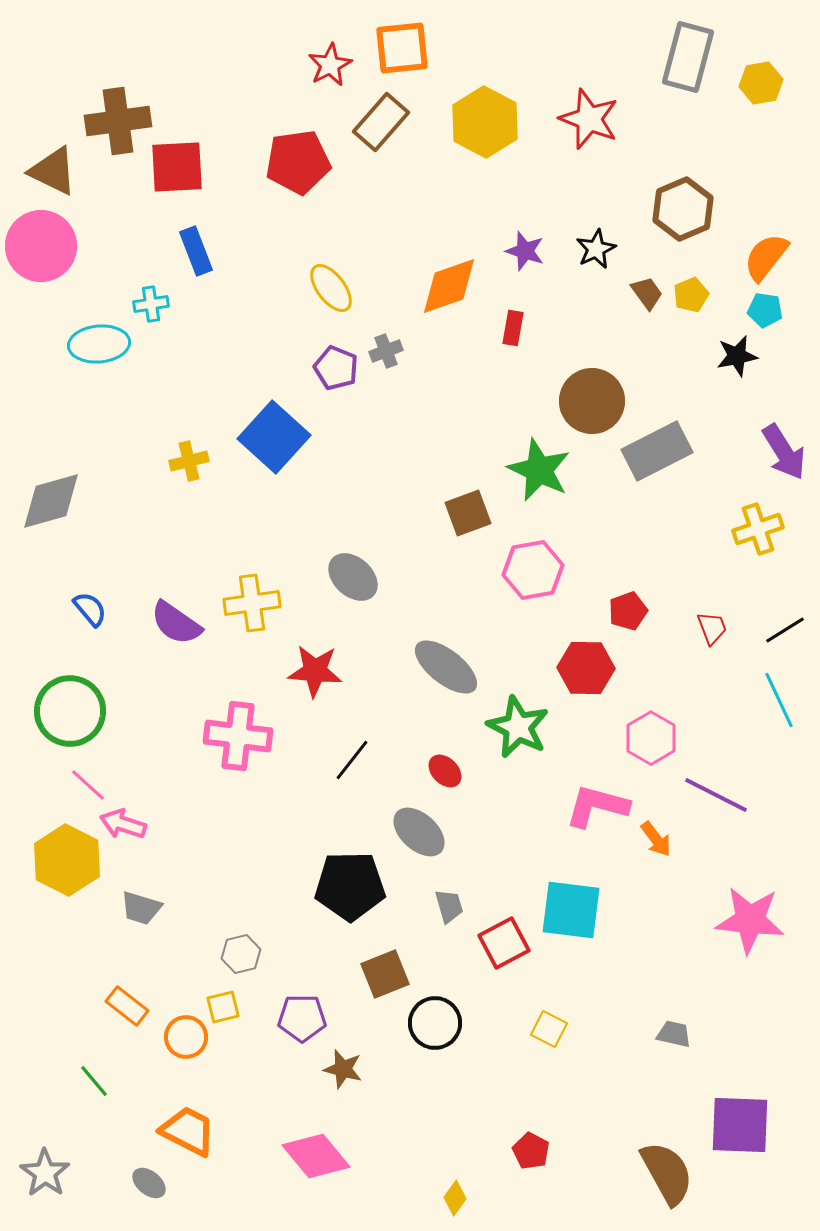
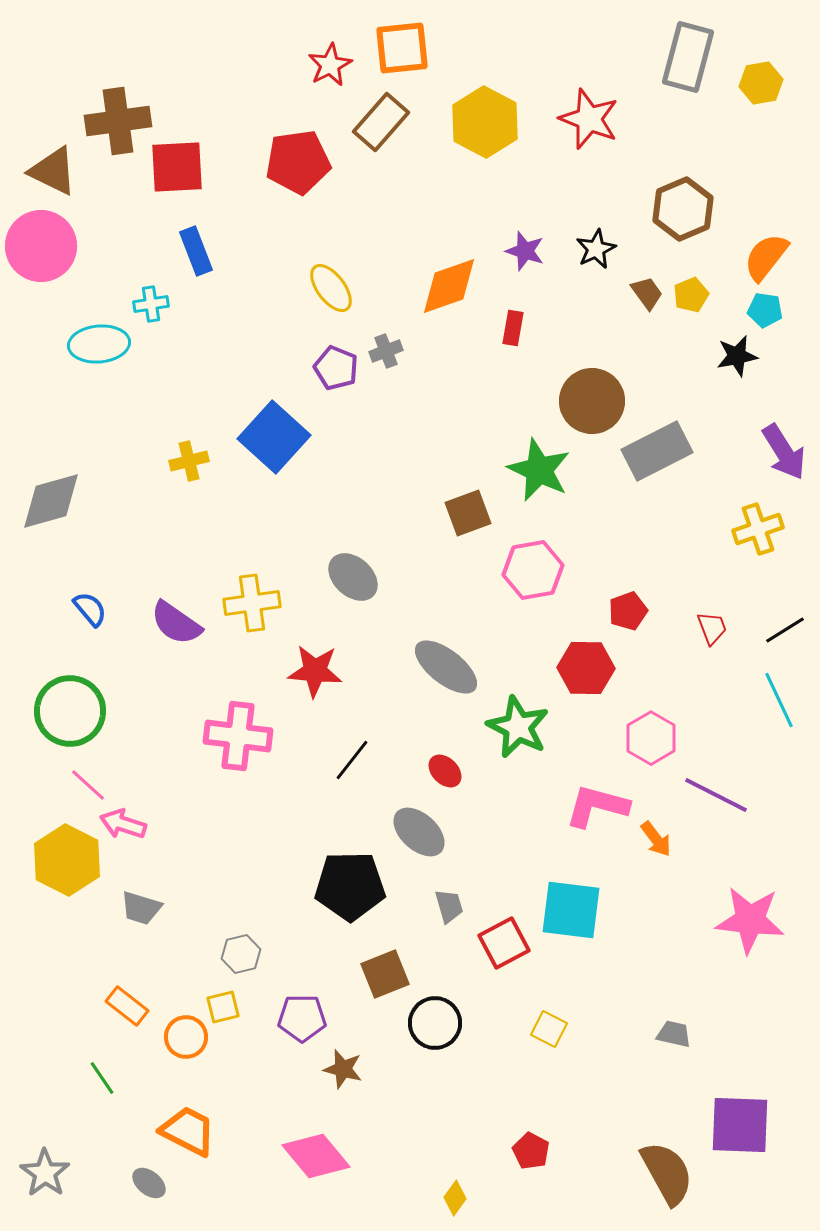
green line at (94, 1081): moved 8 px right, 3 px up; rotated 6 degrees clockwise
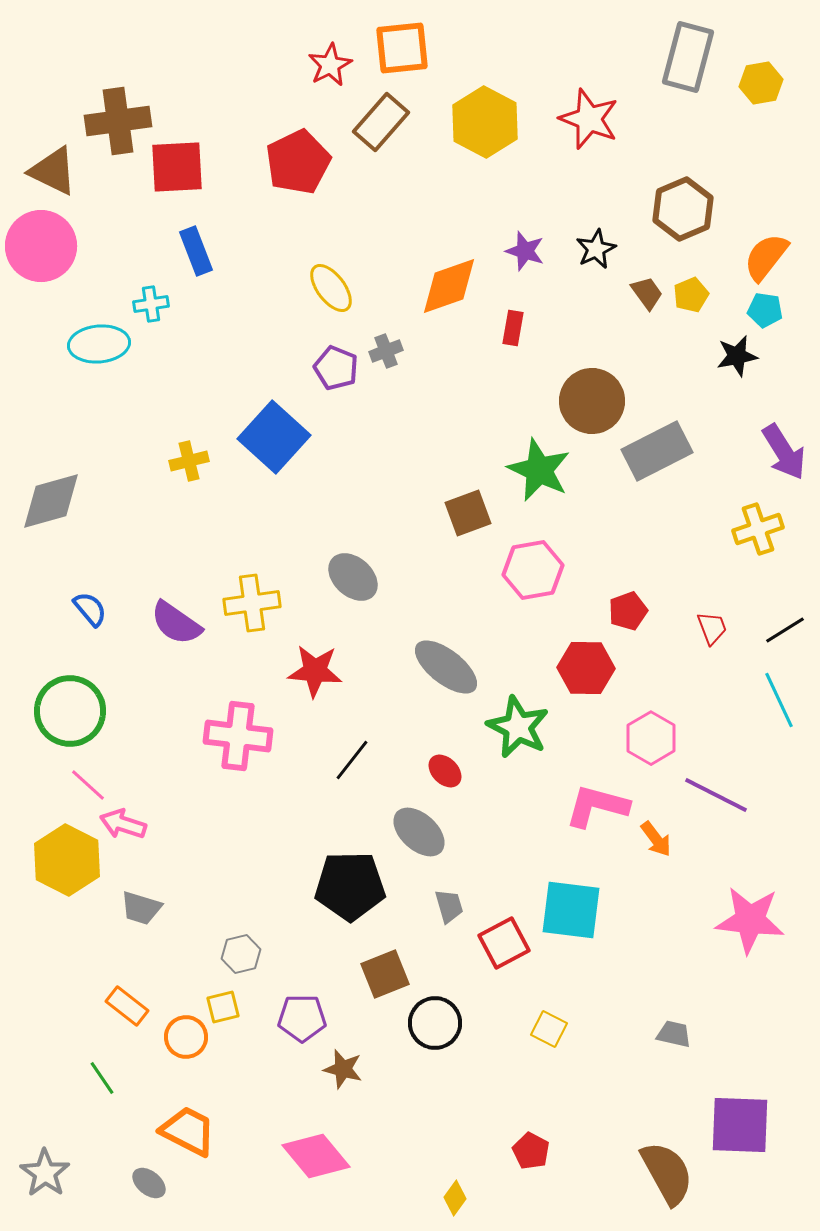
red pentagon at (298, 162): rotated 18 degrees counterclockwise
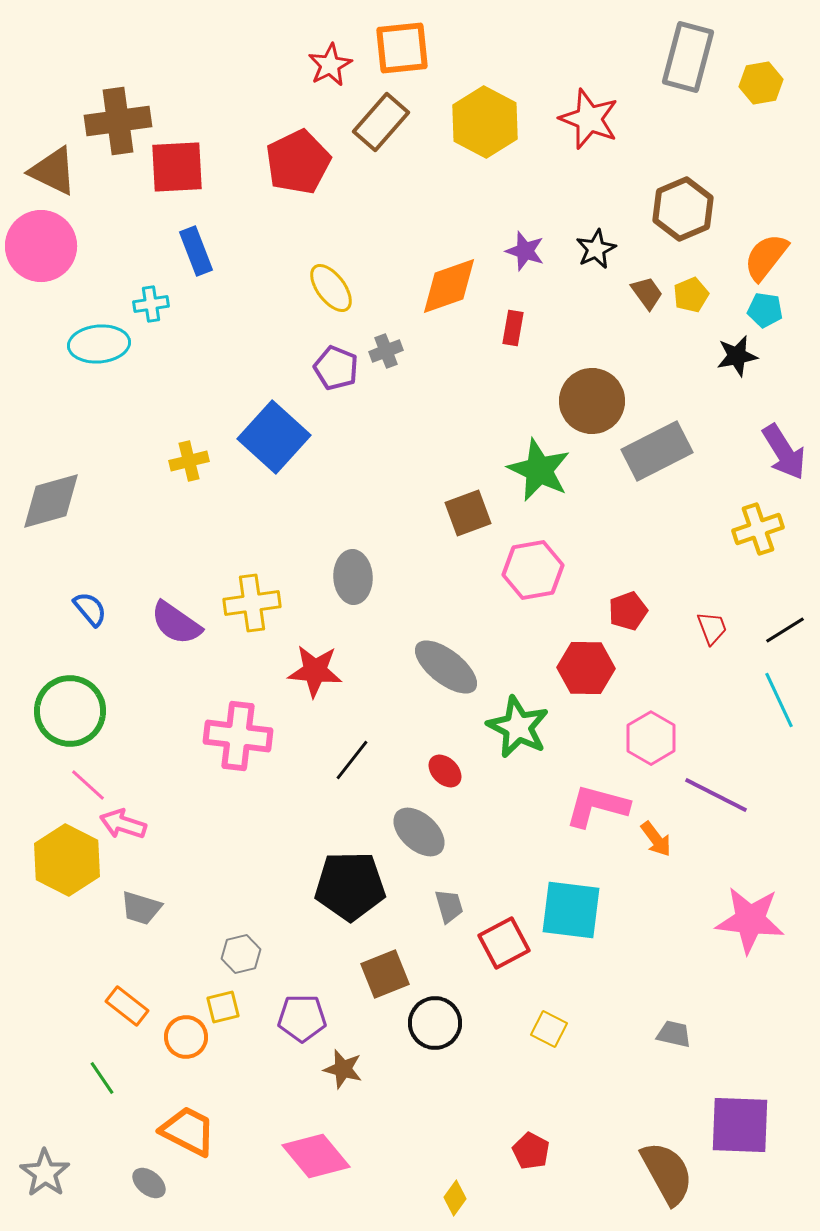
gray ellipse at (353, 577): rotated 45 degrees clockwise
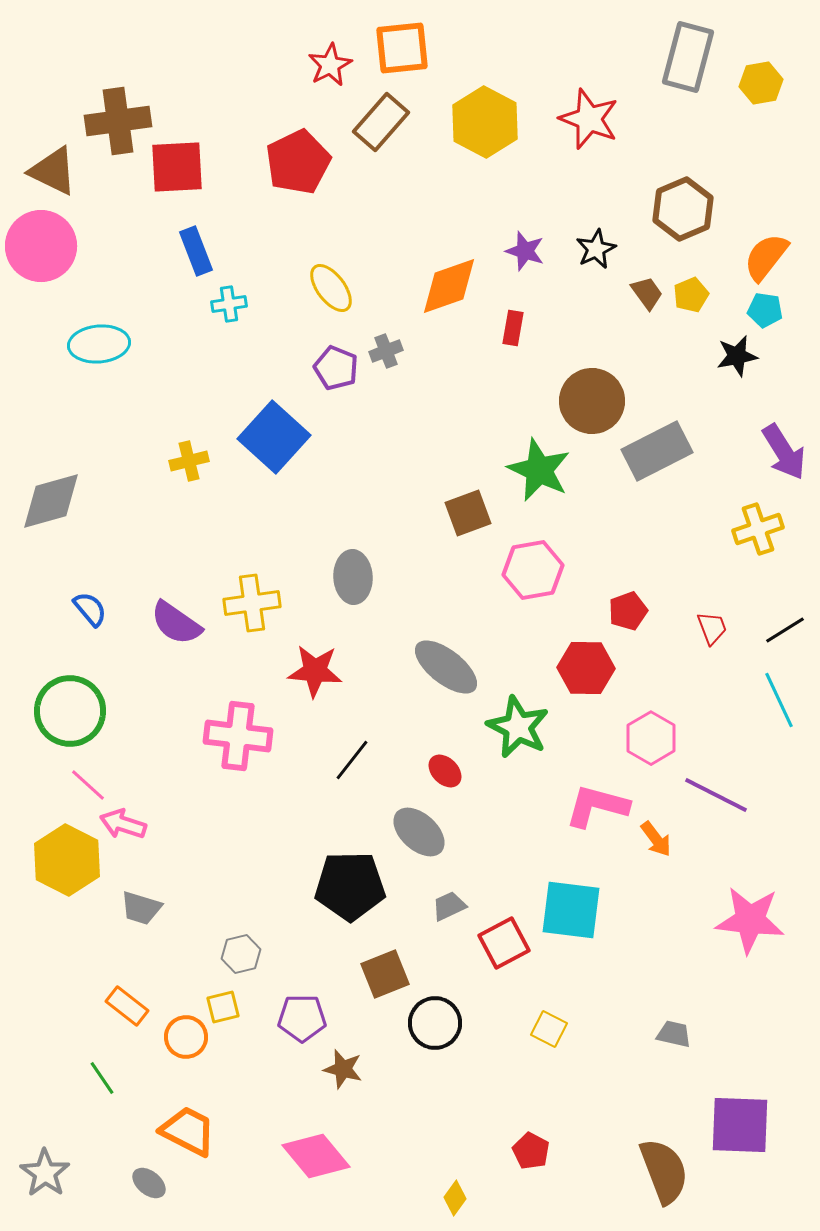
cyan cross at (151, 304): moved 78 px right
gray trapezoid at (449, 906): rotated 99 degrees counterclockwise
brown semicircle at (667, 1173): moved 3 px left, 2 px up; rotated 8 degrees clockwise
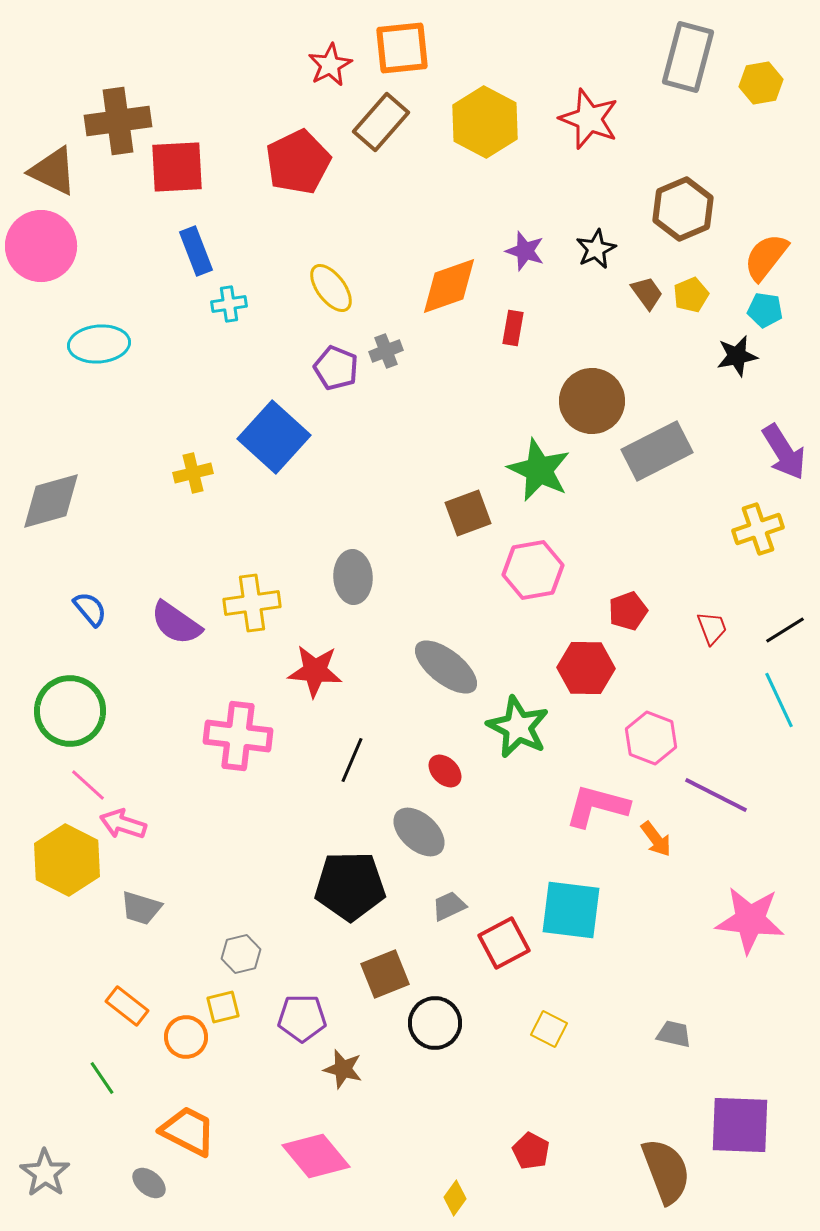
yellow cross at (189, 461): moved 4 px right, 12 px down
pink hexagon at (651, 738): rotated 9 degrees counterclockwise
black line at (352, 760): rotated 15 degrees counterclockwise
brown semicircle at (664, 1171): moved 2 px right
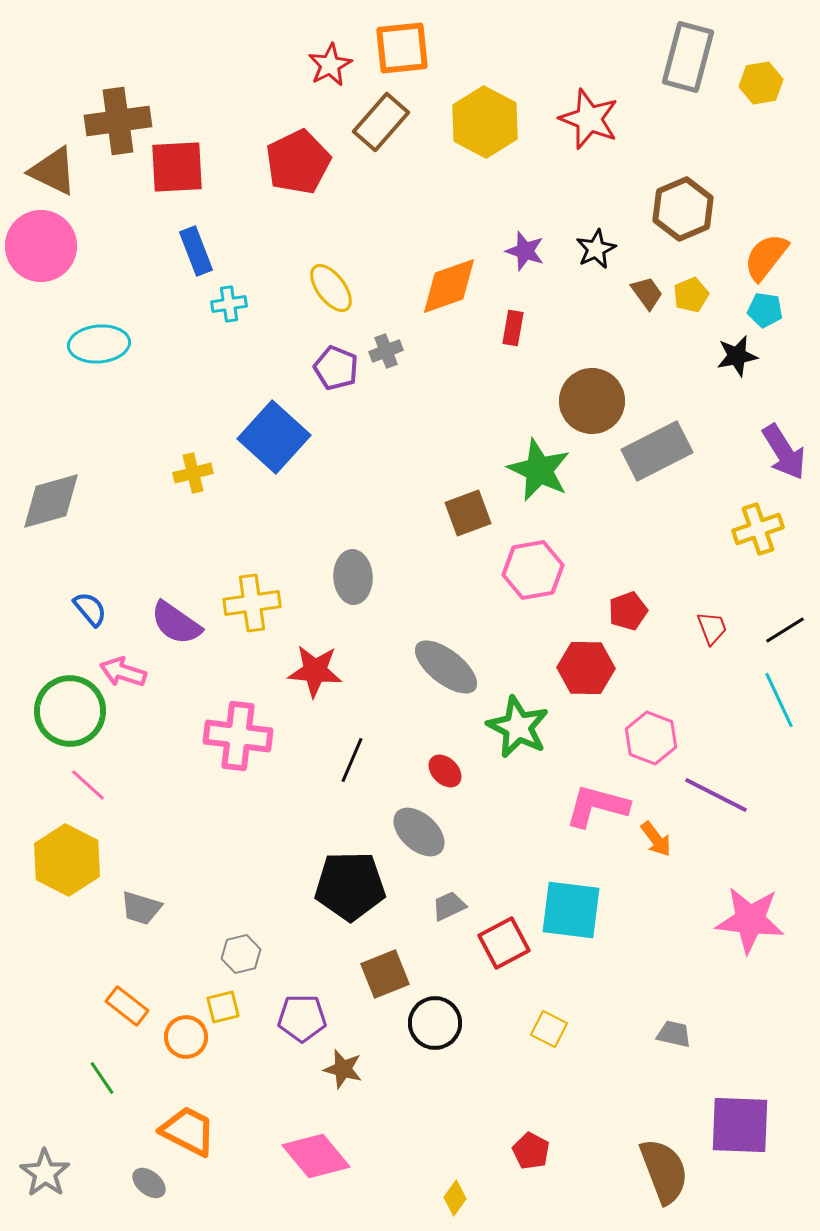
pink arrow at (123, 824): moved 152 px up
brown semicircle at (666, 1171): moved 2 px left
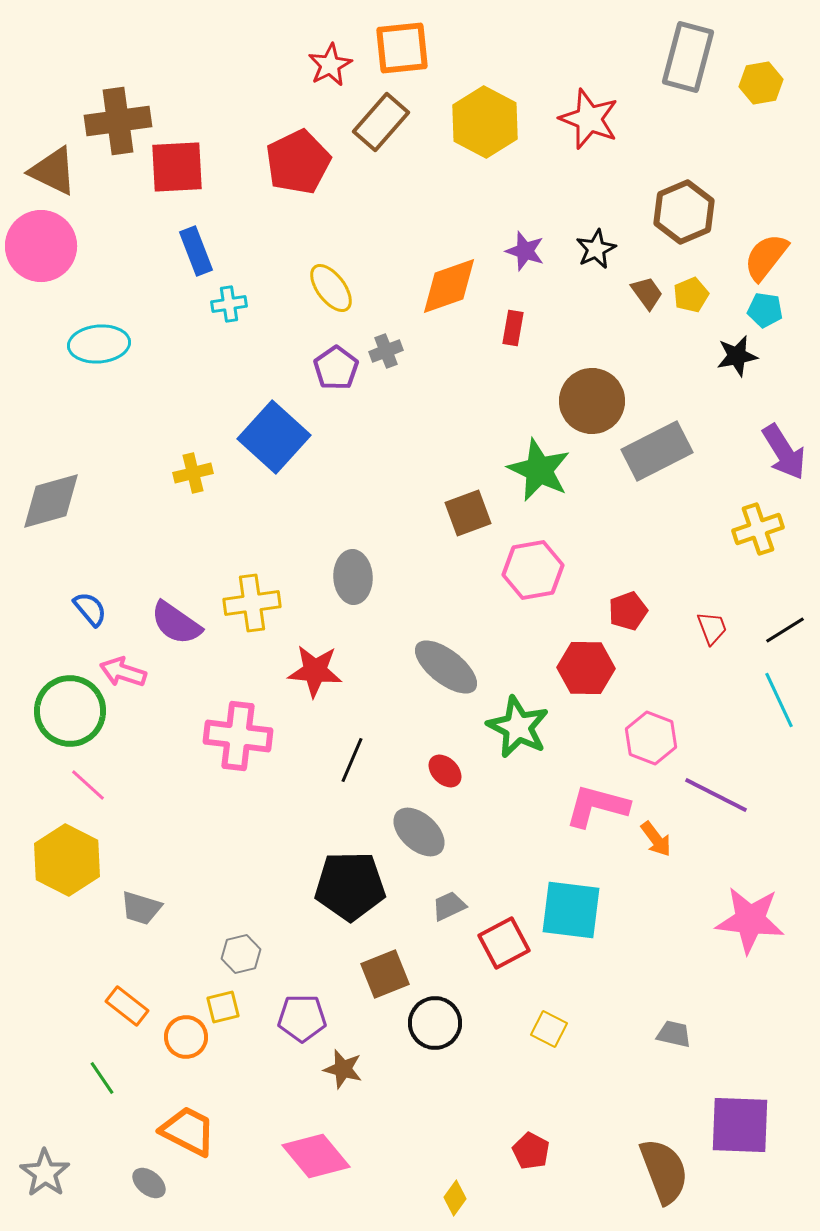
brown hexagon at (683, 209): moved 1 px right, 3 px down
purple pentagon at (336, 368): rotated 15 degrees clockwise
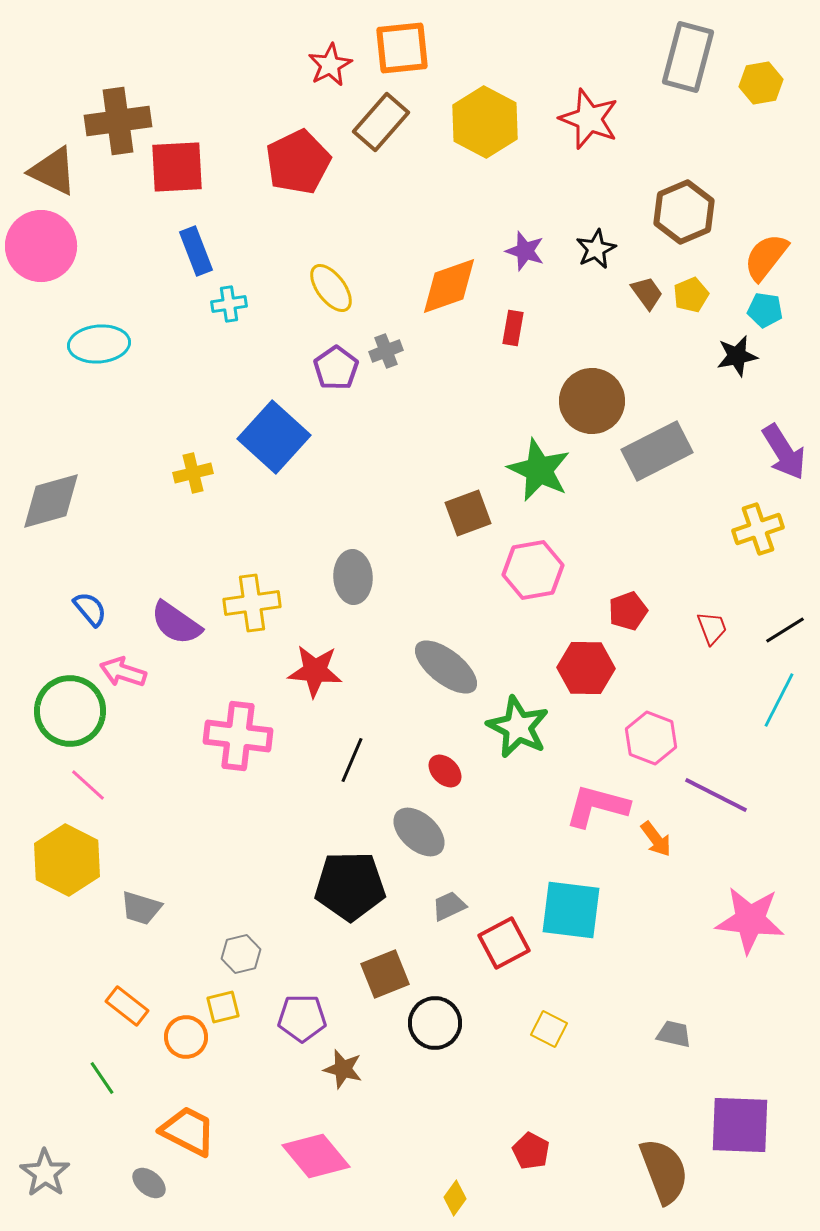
cyan line at (779, 700): rotated 52 degrees clockwise
